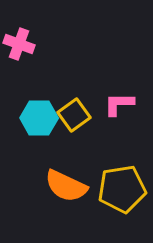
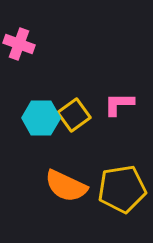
cyan hexagon: moved 2 px right
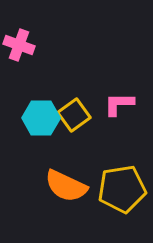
pink cross: moved 1 px down
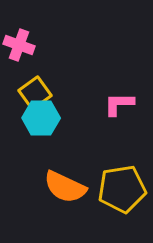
yellow square: moved 39 px left, 22 px up
orange semicircle: moved 1 px left, 1 px down
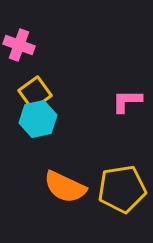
pink L-shape: moved 8 px right, 3 px up
cyan hexagon: moved 3 px left, 1 px down; rotated 12 degrees counterclockwise
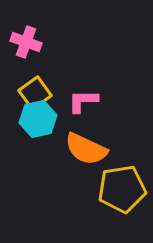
pink cross: moved 7 px right, 3 px up
pink L-shape: moved 44 px left
orange semicircle: moved 21 px right, 38 px up
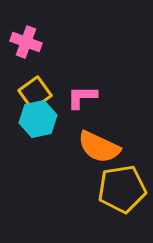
pink L-shape: moved 1 px left, 4 px up
orange semicircle: moved 13 px right, 2 px up
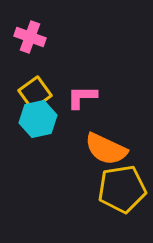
pink cross: moved 4 px right, 5 px up
orange semicircle: moved 7 px right, 2 px down
